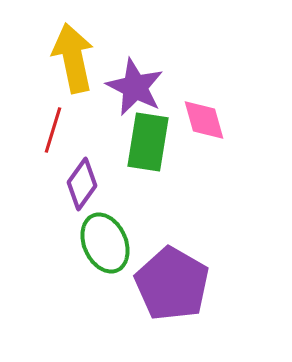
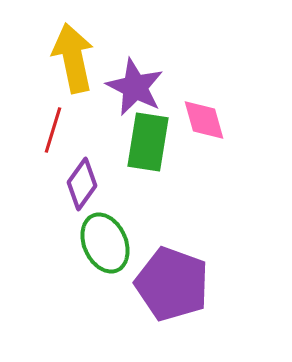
purple pentagon: rotated 10 degrees counterclockwise
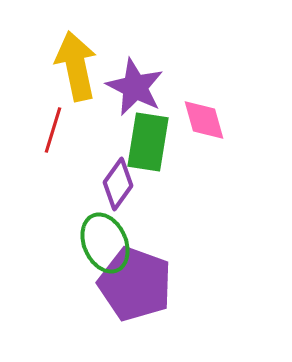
yellow arrow: moved 3 px right, 8 px down
purple diamond: moved 36 px right
purple pentagon: moved 37 px left
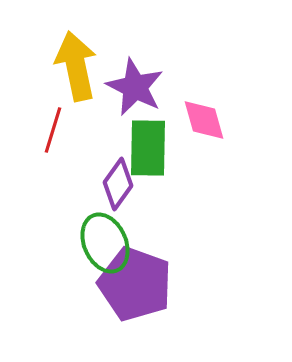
green rectangle: moved 6 px down; rotated 8 degrees counterclockwise
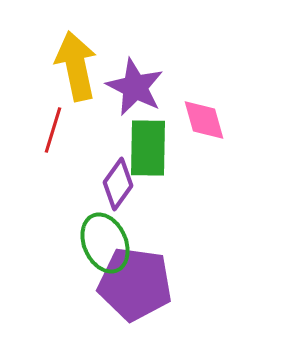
purple pentagon: rotated 12 degrees counterclockwise
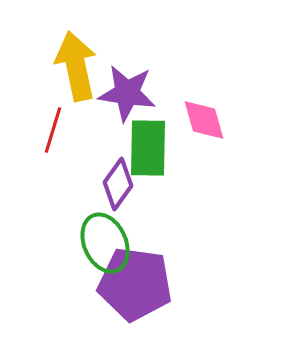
purple star: moved 8 px left, 6 px down; rotated 18 degrees counterclockwise
